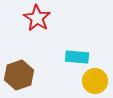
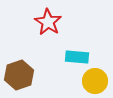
red star: moved 11 px right, 4 px down
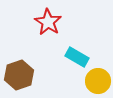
cyan rectangle: rotated 25 degrees clockwise
yellow circle: moved 3 px right
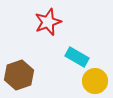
red star: rotated 20 degrees clockwise
yellow circle: moved 3 px left
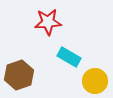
red star: rotated 16 degrees clockwise
cyan rectangle: moved 8 px left
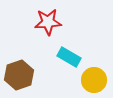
yellow circle: moved 1 px left, 1 px up
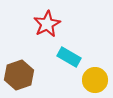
red star: moved 1 px left, 2 px down; rotated 24 degrees counterclockwise
yellow circle: moved 1 px right
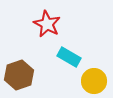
red star: rotated 16 degrees counterclockwise
yellow circle: moved 1 px left, 1 px down
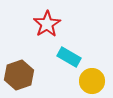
red star: rotated 12 degrees clockwise
yellow circle: moved 2 px left
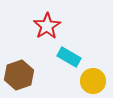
red star: moved 2 px down
yellow circle: moved 1 px right
